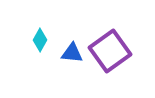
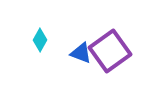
blue triangle: moved 9 px right; rotated 15 degrees clockwise
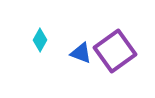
purple square: moved 5 px right
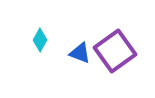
blue triangle: moved 1 px left
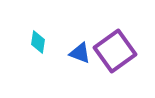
cyan diamond: moved 2 px left, 2 px down; rotated 20 degrees counterclockwise
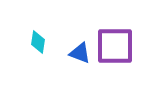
purple square: moved 5 px up; rotated 36 degrees clockwise
